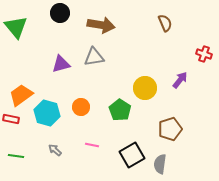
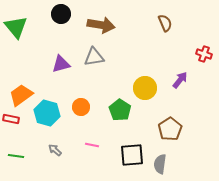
black circle: moved 1 px right, 1 px down
brown pentagon: rotated 15 degrees counterclockwise
black square: rotated 25 degrees clockwise
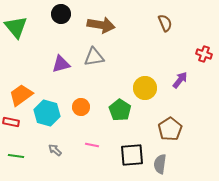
red rectangle: moved 3 px down
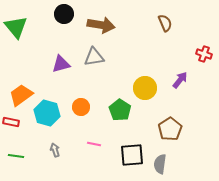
black circle: moved 3 px right
pink line: moved 2 px right, 1 px up
gray arrow: rotated 32 degrees clockwise
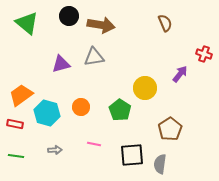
black circle: moved 5 px right, 2 px down
green triangle: moved 11 px right, 4 px up; rotated 10 degrees counterclockwise
purple arrow: moved 6 px up
red rectangle: moved 4 px right, 2 px down
gray arrow: rotated 104 degrees clockwise
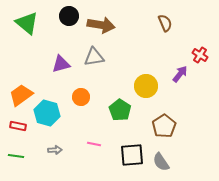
red cross: moved 4 px left, 1 px down; rotated 14 degrees clockwise
yellow circle: moved 1 px right, 2 px up
orange circle: moved 10 px up
red rectangle: moved 3 px right, 2 px down
brown pentagon: moved 6 px left, 3 px up
gray semicircle: moved 1 px right, 2 px up; rotated 42 degrees counterclockwise
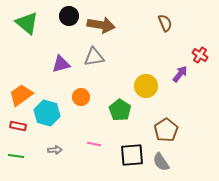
brown pentagon: moved 2 px right, 4 px down
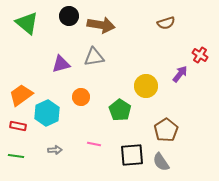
brown semicircle: moved 1 px right; rotated 96 degrees clockwise
cyan hexagon: rotated 20 degrees clockwise
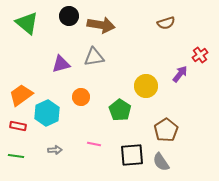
red cross: rotated 21 degrees clockwise
